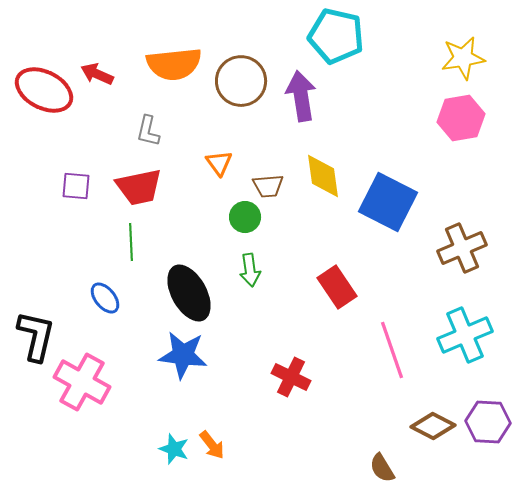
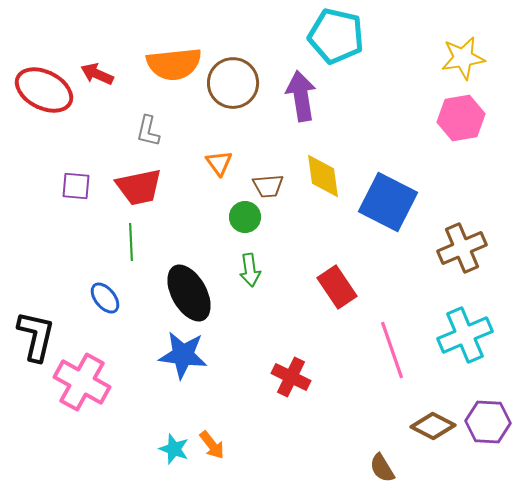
brown circle: moved 8 px left, 2 px down
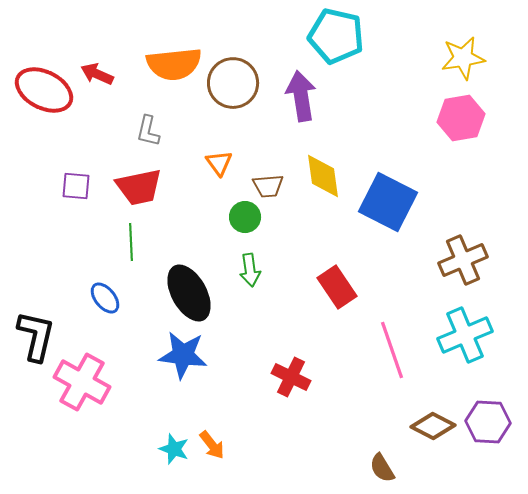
brown cross: moved 1 px right, 12 px down
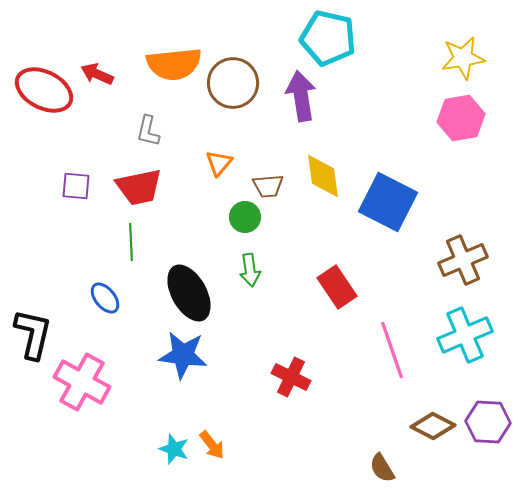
cyan pentagon: moved 8 px left, 2 px down
orange triangle: rotated 16 degrees clockwise
black L-shape: moved 3 px left, 2 px up
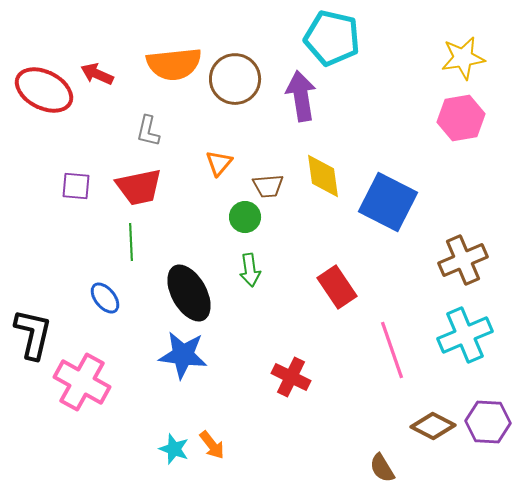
cyan pentagon: moved 4 px right
brown circle: moved 2 px right, 4 px up
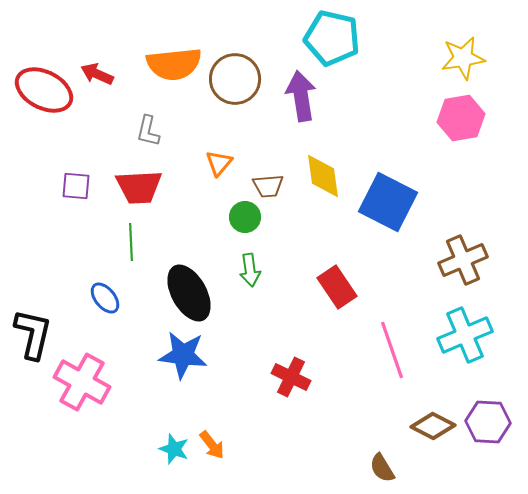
red trapezoid: rotated 9 degrees clockwise
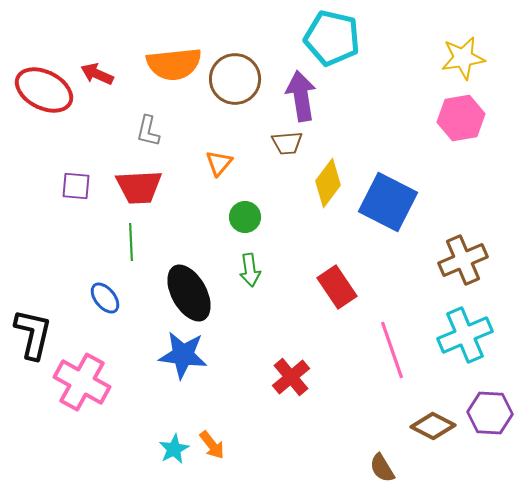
yellow diamond: moved 5 px right, 7 px down; rotated 45 degrees clockwise
brown trapezoid: moved 19 px right, 43 px up
red cross: rotated 24 degrees clockwise
purple hexagon: moved 2 px right, 9 px up
cyan star: rotated 24 degrees clockwise
